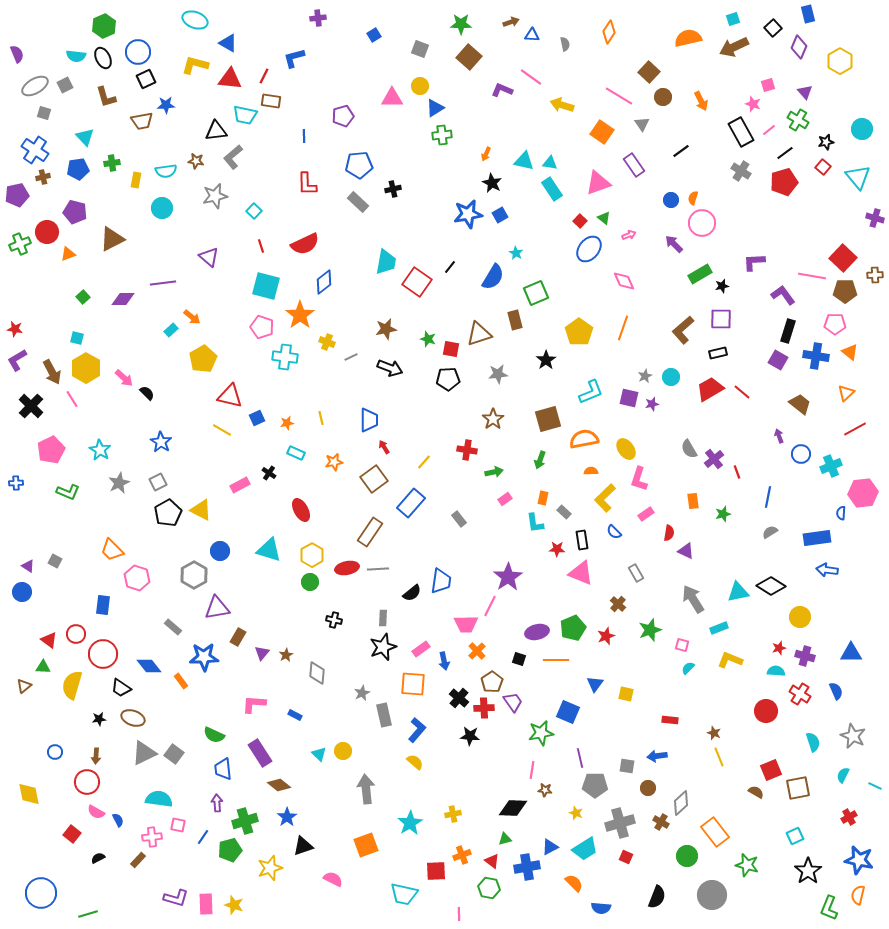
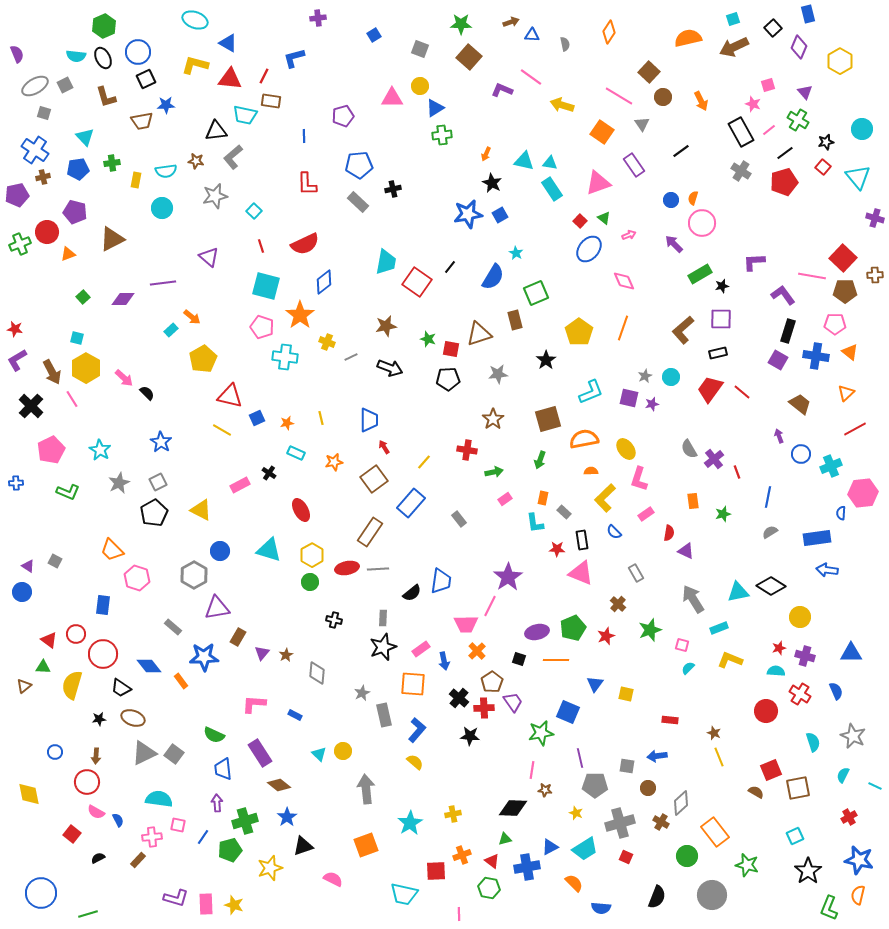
brown star at (386, 329): moved 3 px up
red trapezoid at (710, 389): rotated 24 degrees counterclockwise
black pentagon at (168, 513): moved 14 px left
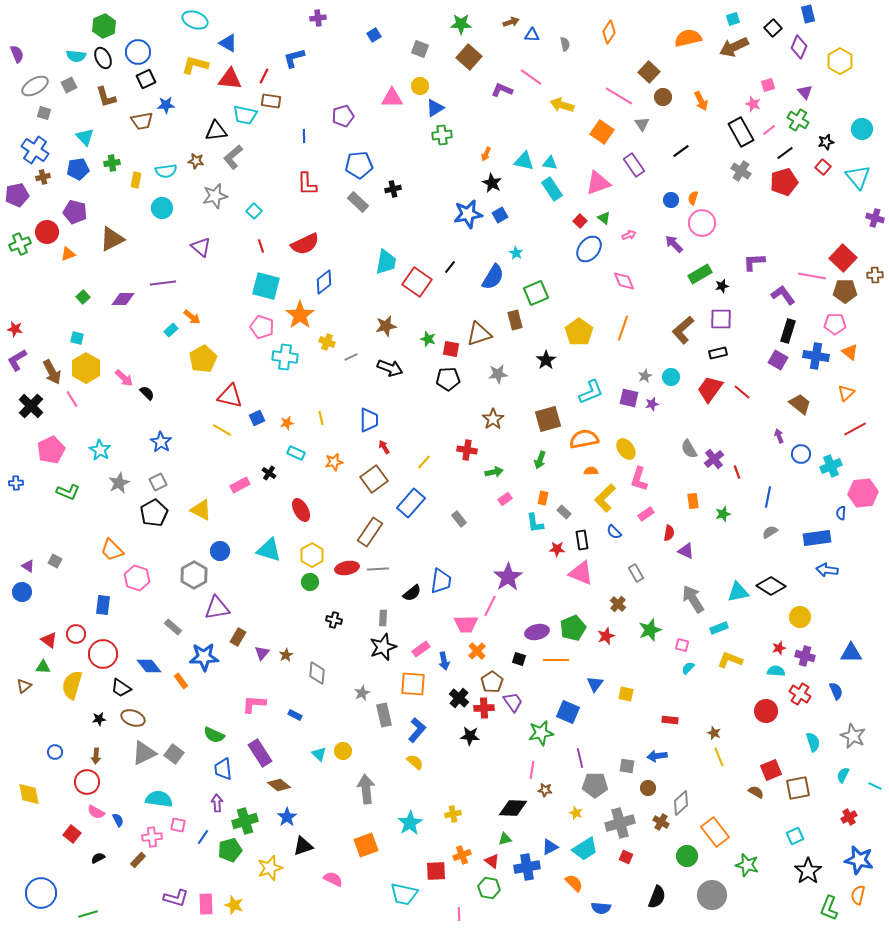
gray square at (65, 85): moved 4 px right
purple triangle at (209, 257): moved 8 px left, 10 px up
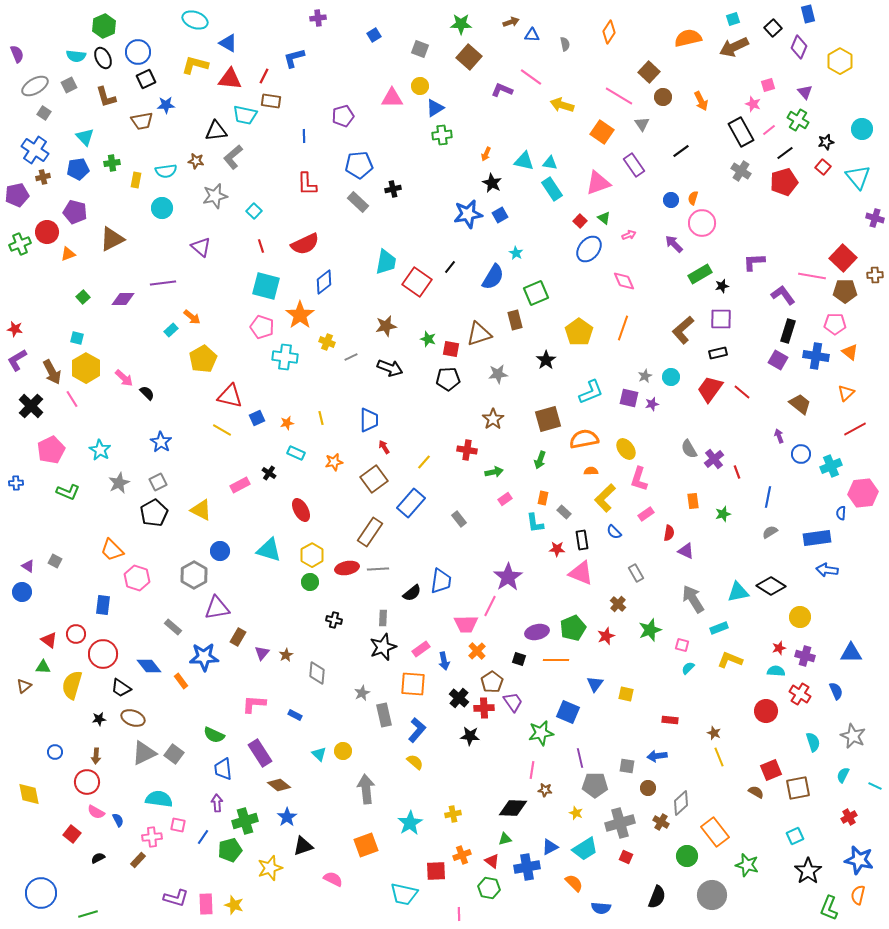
gray square at (44, 113): rotated 16 degrees clockwise
